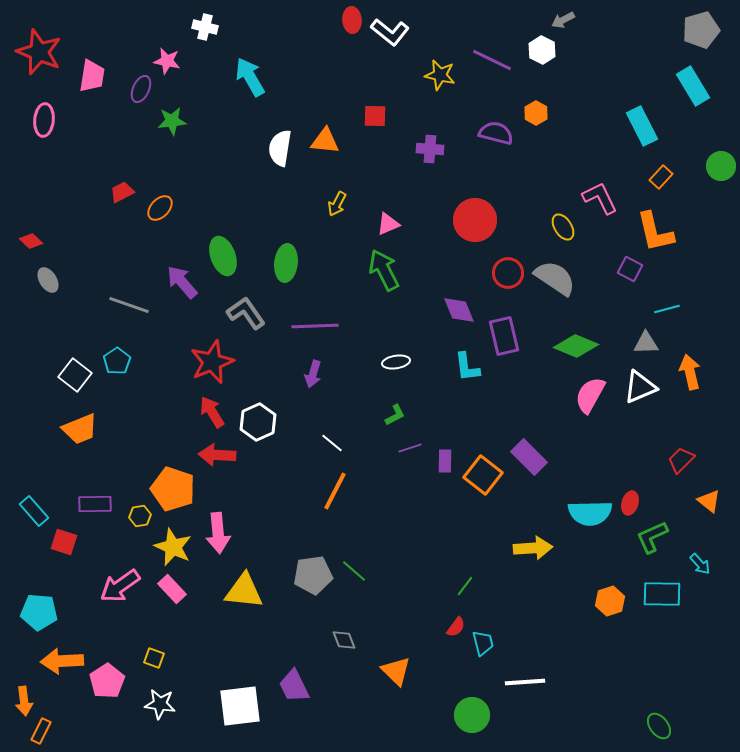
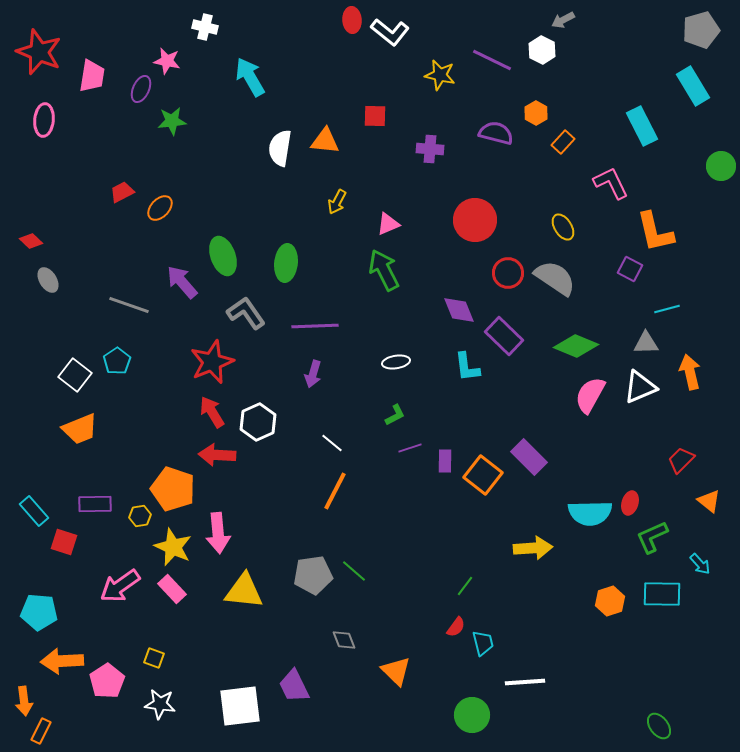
orange rectangle at (661, 177): moved 98 px left, 35 px up
pink L-shape at (600, 198): moved 11 px right, 15 px up
yellow arrow at (337, 204): moved 2 px up
purple rectangle at (504, 336): rotated 33 degrees counterclockwise
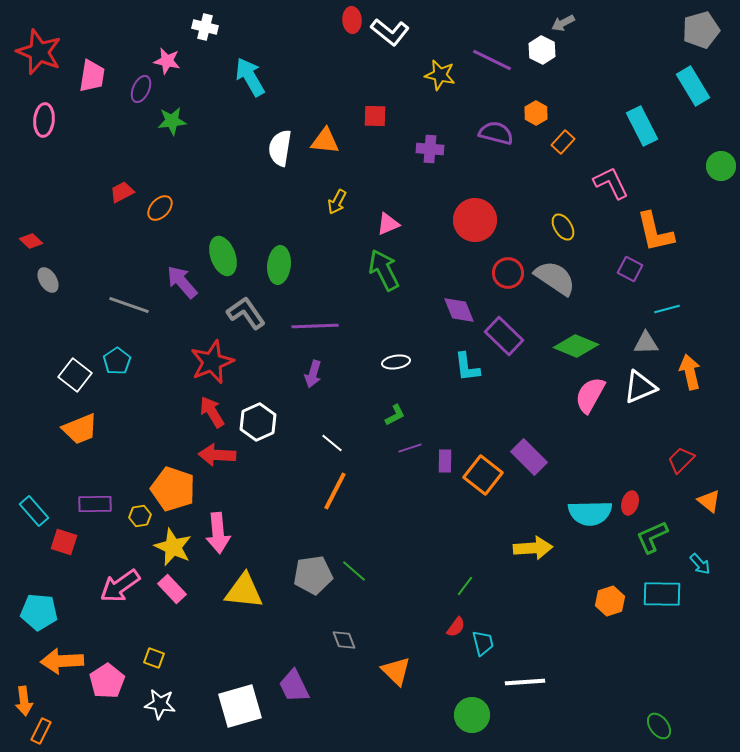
gray arrow at (563, 20): moved 3 px down
green ellipse at (286, 263): moved 7 px left, 2 px down
white square at (240, 706): rotated 9 degrees counterclockwise
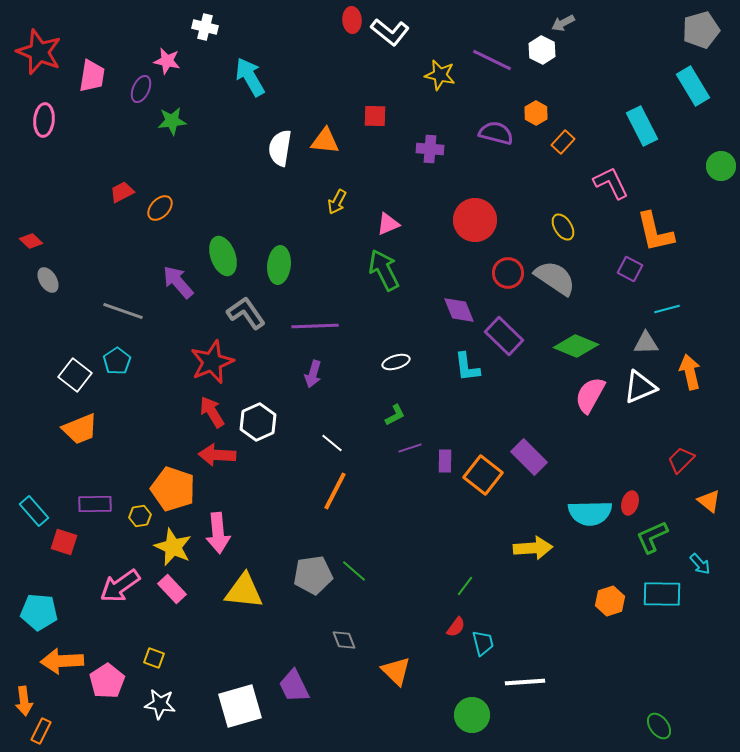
purple arrow at (182, 282): moved 4 px left
gray line at (129, 305): moved 6 px left, 6 px down
white ellipse at (396, 362): rotated 8 degrees counterclockwise
